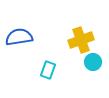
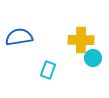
yellow cross: rotated 20 degrees clockwise
cyan circle: moved 4 px up
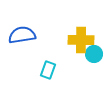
blue semicircle: moved 3 px right, 2 px up
cyan circle: moved 1 px right, 4 px up
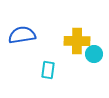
yellow cross: moved 4 px left, 1 px down
cyan rectangle: rotated 12 degrees counterclockwise
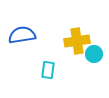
yellow cross: rotated 10 degrees counterclockwise
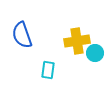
blue semicircle: rotated 100 degrees counterclockwise
cyan circle: moved 1 px right, 1 px up
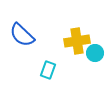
blue semicircle: rotated 28 degrees counterclockwise
cyan rectangle: rotated 12 degrees clockwise
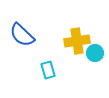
cyan rectangle: rotated 36 degrees counterclockwise
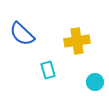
blue semicircle: moved 1 px up
cyan circle: moved 29 px down
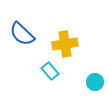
yellow cross: moved 12 px left, 3 px down
cyan rectangle: moved 2 px right, 1 px down; rotated 24 degrees counterclockwise
